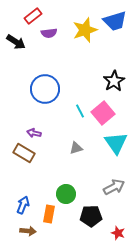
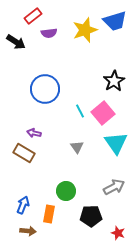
gray triangle: moved 1 px right, 1 px up; rotated 48 degrees counterclockwise
green circle: moved 3 px up
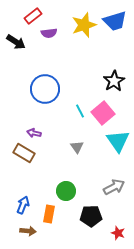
yellow star: moved 1 px left, 5 px up
cyan triangle: moved 2 px right, 2 px up
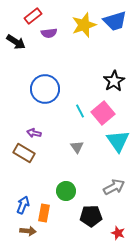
orange rectangle: moved 5 px left, 1 px up
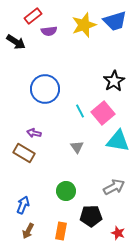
purple semicircle: moved 2 px up
cyan triangle: rotated 45 degrees counterclockwise
orange rectangle: moved 17 px right, 18 px down
brown arrow: rotated 112 degrees clockwise
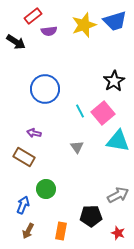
brown rectangle: moved 4 px down
gray arrow: moved 4 px right, 8 px down
green circle: moved 20 px left, 2 px up
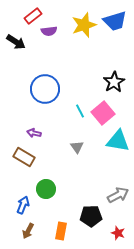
black star: moved 1 px down
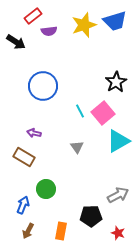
black star: moved 2 px right
blue circle: moved 2 px left, 3 px up
cyan triangle: rotated 40 degrees counterclockwise
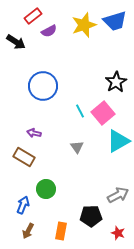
purple semicircle: rotated 21 degrees counterclockwise
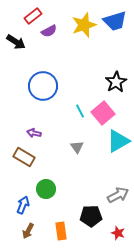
orange rectangle: rotated 18 degrees counterclockwise
